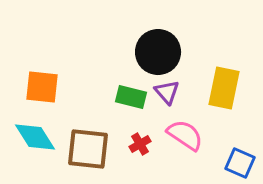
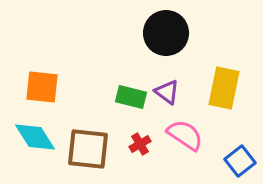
black circle: moved 8 px right, 19 px up
purple triangle: rotated 12 degrees counterclockwise
blue square: moved 2 px up; rotated 28 degrees clockwise
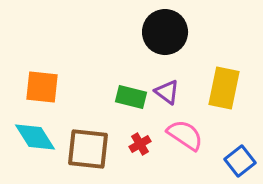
black circle: moved 1 px left, 1 px up
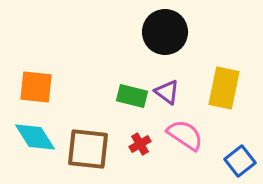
orange square: moved 6 px left
green rectangle: moved 1 px right, 1 px up
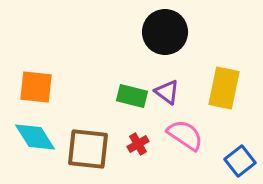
red cross: moved 2 px left
